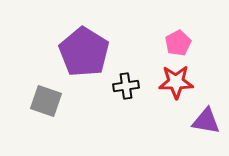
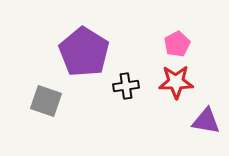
pink pentagon: moved 1 px left, 1 px down
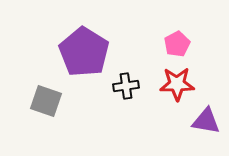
red star: moved 1 px right, 2 px down
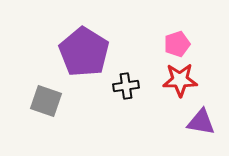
pink pentagon: rotated 10 degrees clockwise
red star: moved 3 px right, 4 px up
purple triangle: moved 5 px left, 1 px down
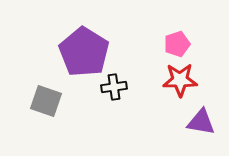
black cross: moved 12 px left, 1 px down
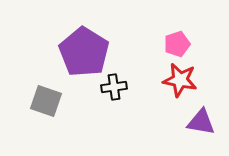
red star: rotated 12 degrees clockwise
